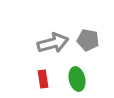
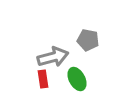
gray arrow: moved 14 px down
green ellipse: rotated 15 degrees counterclockwise
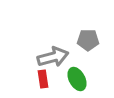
gray pentagon: rotated 10 degrees counterclockwise
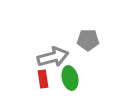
green ellipse: moved 7 px left, 1 px up; rotated 15 degrees clockwise
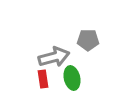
gray arrow: moved 1 px right
green ellipse: moved 2 px right
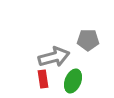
green ellipse: moved 1 px right, 3 px down; rotated 35 degrees clockwise
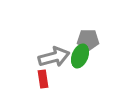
green ellipse: moved 7 px right, 25 px up
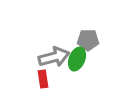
green ellipse: moved 3 px left, 3 px down
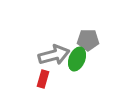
gray arrow: moved 2 px up
red rectangle: rotated 24 degrees clockwise
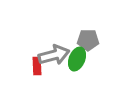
red rectangle: moved 6 px left, 13 px up; rotated 18 degrees counterclockwise
